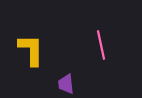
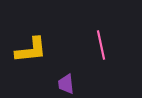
yellow L-shape: rotated 84 degrees clockwise
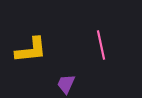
purple trapezoid: rotated 30 degrees clockwise
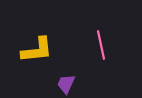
yellow L-shape: moved 6 px right
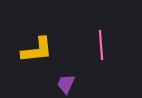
pink line: rotated 8 degrees clockwise
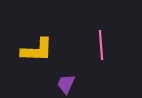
yellow L-shape: rotated 8 degrees clockwise
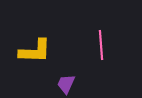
yellow L-shape: moved 2 px left, 1 px down
